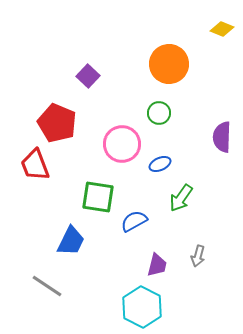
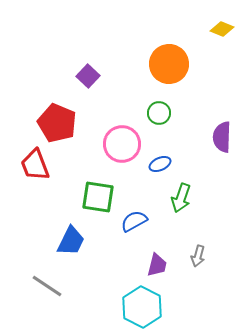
green arrow: rotated 16 degrees counterclockwise
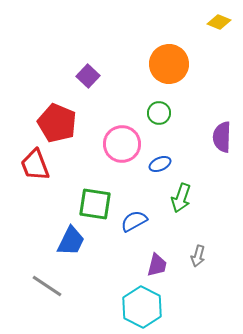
yellow diamond: moved 3 px left, 7 px up
green square: moved 3 px left, 7 px down
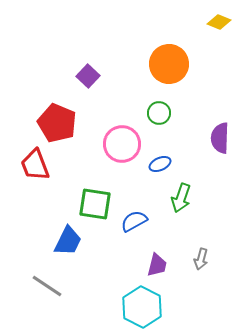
purple semicircle: moved 2 px left, 1 px down
blue trapezoid: moved 3 px left
gray arrow: moved 3 px right, 3 px down
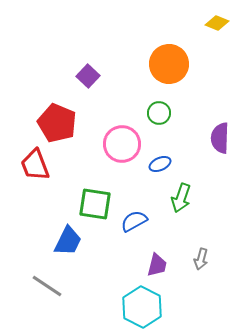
yellow diamond: moved 2 px left, 1 px down
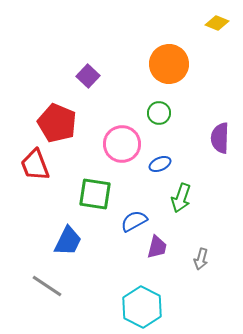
green square: moved 10 px up
purple trapezoid: moved 18 px up
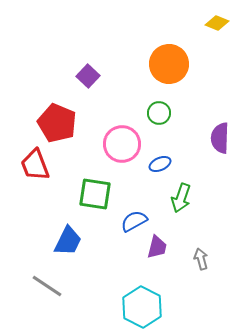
gray arrow: rotated 150 degrees clockwise
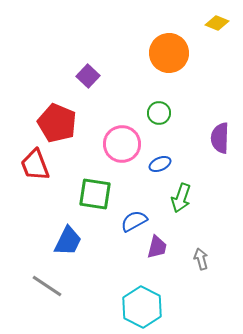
orange circle: moved 11 px up
